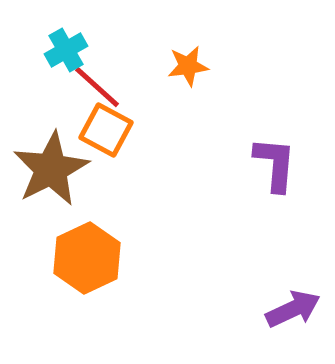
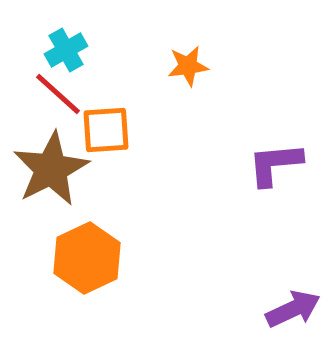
red line: moved 39 px left, 7 px down
orange square: rotated 32 degrees counterclockwise
purple L-shape: rotated 100 degrees counterclockwise
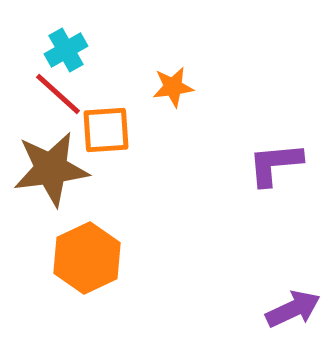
orange star: moved 15 px left, 21 px down
brown star: rotated 20 degrees clockwise
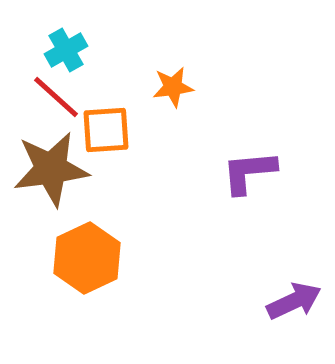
red line: moved 2 px left, 3 px down
purple L-shape: moved 26 px left, 8 px down
purple arrow: moved 1 px right, 8 px up
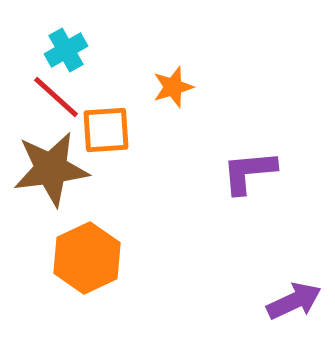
orange star: rotated 9 degrees counterclockwise
